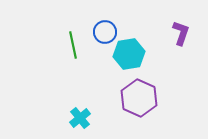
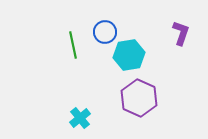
cyan hexagon: moved 1 px down
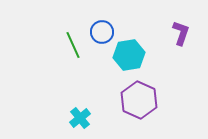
blue circle: moved 3 px left
green line: rotated 12 degrees counterclockwise
purple hexagon: moved 2 px down
